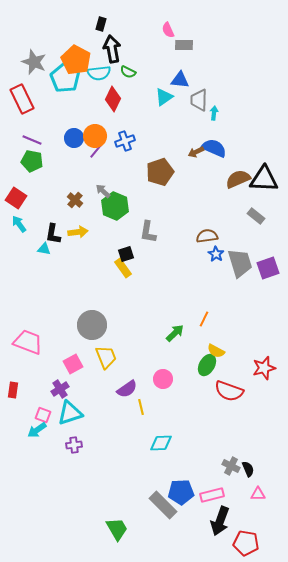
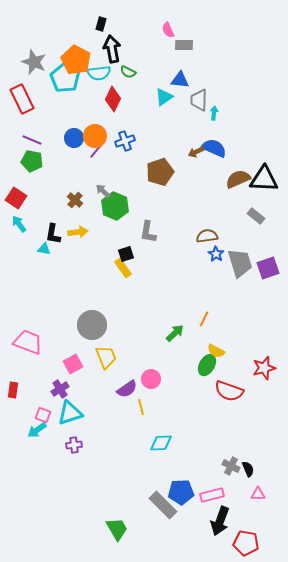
pink circle at (163, 379): moved 12 px left
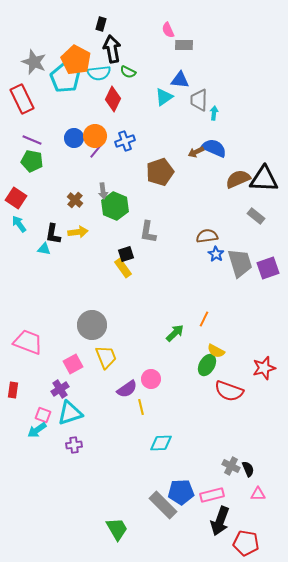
gray arrow at (103, 191): rotated 140 degrees counterclockwise
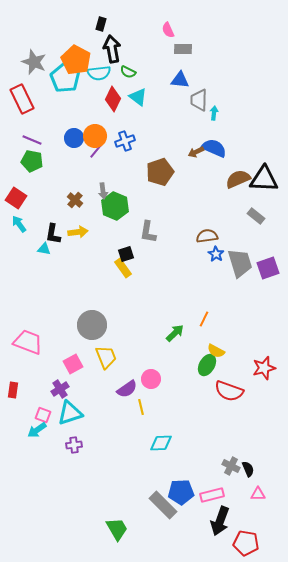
gray rectangle at (184, 45): moved 1 px left, 4 px down
cyan triangle at (164, 97): moved 26 px left; rotated 48 degrees counterclockwise
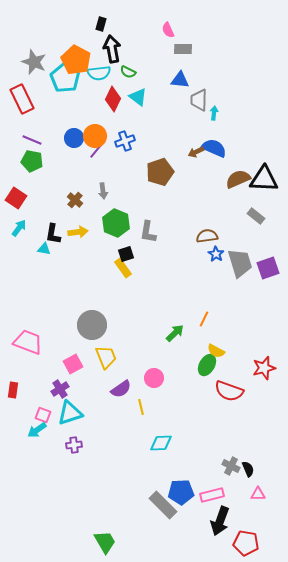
green hexagon at (115, 206): moved 1 px right, 17 px down
cyan arrow at (19, 224): moved 4 px down; rotated 72 degrees clockwise
pink circle at (151, 379): moved 3 px right, 1 px up
purple semicircle at (127, 389): moved 6 px left
green trapezoid at (117, 529): moved 12 px left, 13 px down
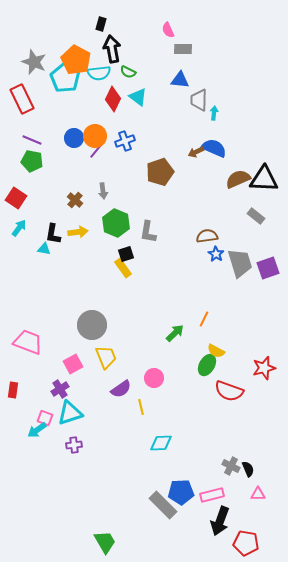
pink square at (43, 415): moved 2 px right, 3 px down
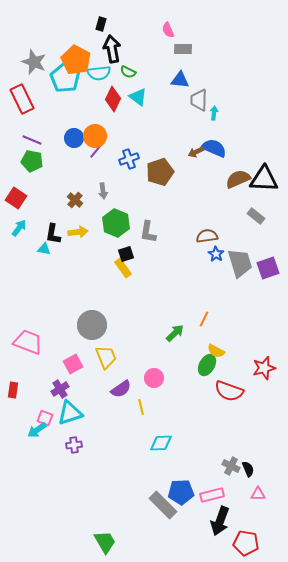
blue cross at (125, 141): moved 4 px right, 18 px down
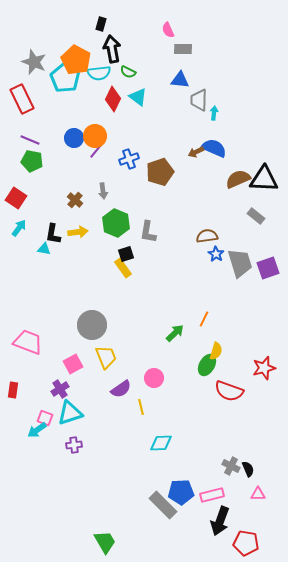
purple line at (32, 140): moved 2 px left
yellow semicircle at (216, 351): rotated 102 degrees counterclockwise
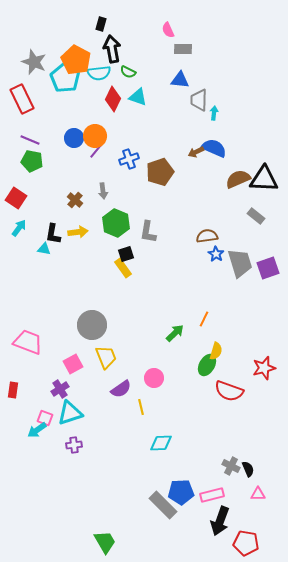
cyan triangle at (138, 97): rotated 18 degrees counterclockwise
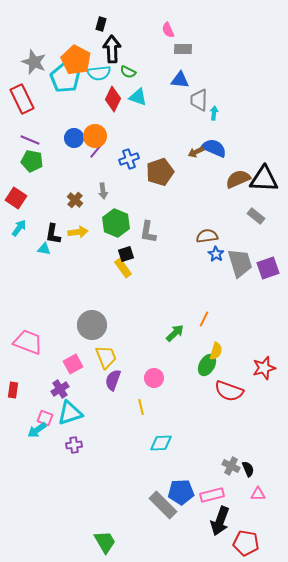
black arrow at (112, 49): rotated 8 degrees clockwise
purple semicircle at (121, 389): moved 8 px left, 9 px up; rotated 145 degrees clockwise
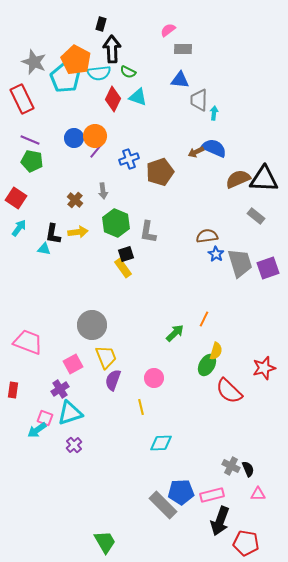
pink semicircle at (168, 30): rotated 77 degrees clockwise
red semicircle at (229, 391): rotated 24 degrees clockwise
purple cross at (74, 445): rotated 35 degrees counterclockwise
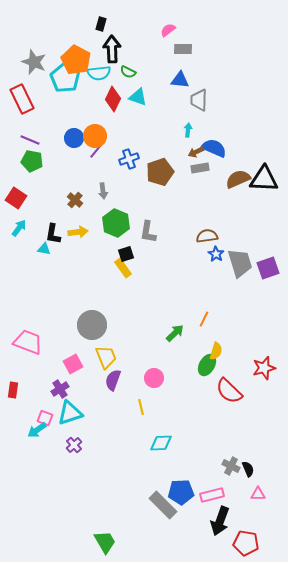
cyan arrow at (214, 113): moved 26 px left, 17 px down
gray rectangle at (256, 216): moved 56 px left, 48 px up; rotated 48 degrees counterclockwise
